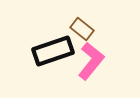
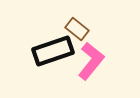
brown rectangle: moved 5 px left
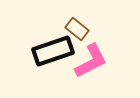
pink L-shape: rotated 24 degrees clockwise
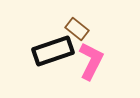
pink L-shape: rotated 36 degrees counterclockwise
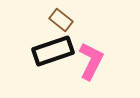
brown rectangle: moved 16 px left, 9 px up
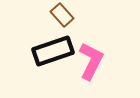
brown rectangle: moved 1 px right, 5 px up; rotated 10 degrees clockwise
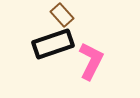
black rectangle: moved 7 px up
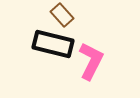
black rectangle: rotated 33 degrees clockwise
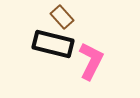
brown rectangle: moved 2 px down
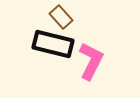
brown rectangle: moved 1 px left
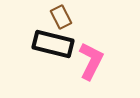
brown rectangle: rotated 15 degrees clockwise
